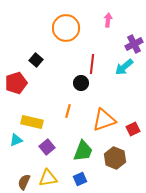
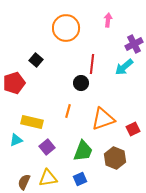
red pentagon: moved 2 px left
orange triangle: moved 1 px left, 1 px up
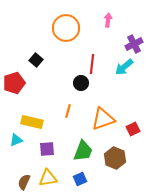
purple square: moved 2 px down; rotated 35 degrees clockwise
